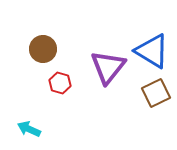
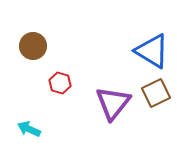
brown circle: moved 10 px left, 3 px up
purple triangle: moved 5 px right, 36 px down
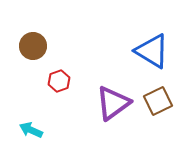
red hexagon: moved 1 px left, 2 px up; rotated 25 degrees clockwise
brown square: moved 2 px right, 8 px down
purple triangle: rotated 15 degrees clockwise
cyan arrow: moved 2 px right, 1 px down
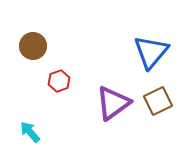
blue triangle: moved 1 px left, 1 px down; rotated 39 degrees clockwise
cyan arrow: moved 1 px left, 2 px down; rotated 25 degrees clockwise
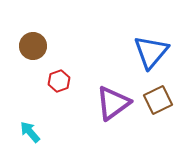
brown square: moved 1 px up
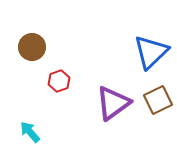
brown circle: moved 1 px left, 1 px down
blue triangle: rotated 6 degrees clockwise
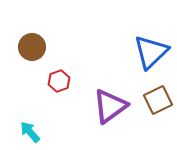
purple triangle: moved 3 px left, 3 px down
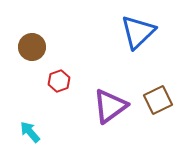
blue triangle: moved 13 px left, 20 px up
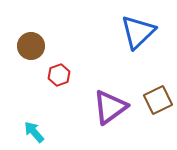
brown circle: moved 1 px left, 1 px up
red hexagon: moved 6 px up
purple triangle: moved 1 px down
cyan arrow: moved 4 px right
